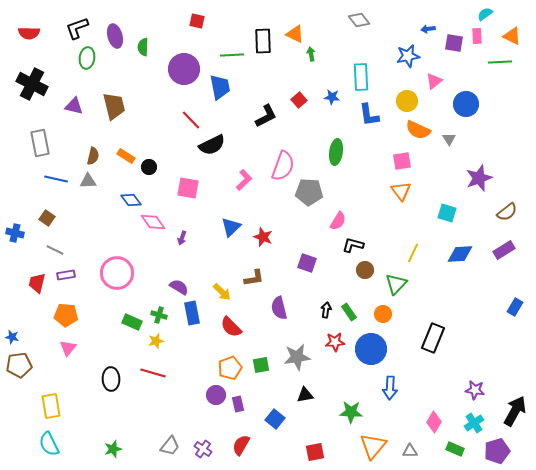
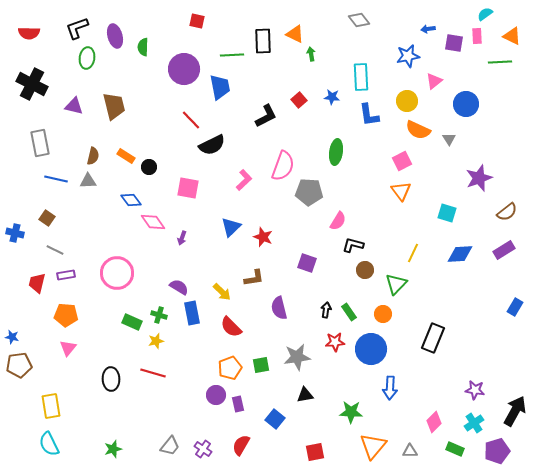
pink square at (402, 161): rotated 18 degrees counterclockwise
pink diamond at (434, 422): rotated 15 degrees clockwise
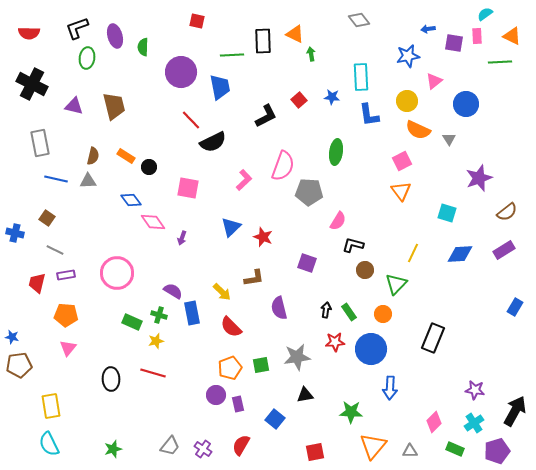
purple circle at (184, 69): moved 3 px left, 3 px down
black semicircle at (212, 145): moved 1 px right, 3 px up
purple semicircle at (179, 287): moved 6 px left, 4 px down
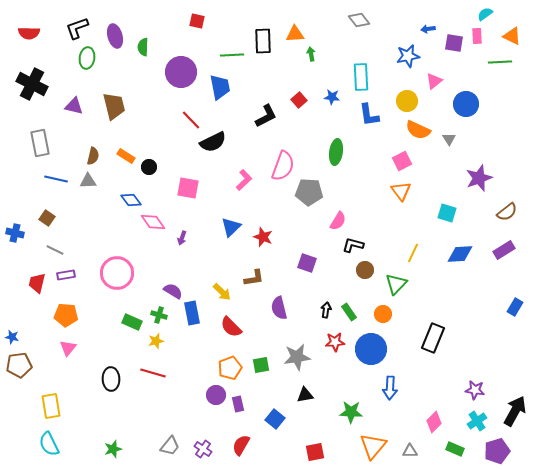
orange triangle at (295, 34): rotated 30 degrees counterclockwise
cyan cross at (474, 423): moved 3 px right, 2 px up
